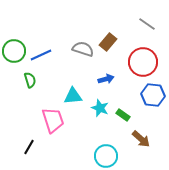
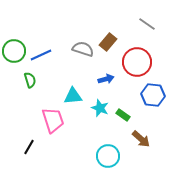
red circle: moved 6 px left
cyan circle: moved 2 px right
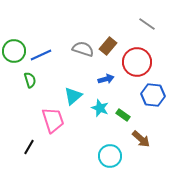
brown rectangle: moved 4 px down
cyan triangle: rotated 36 degrees counterclockwise
cyan circle: moved 2 px right
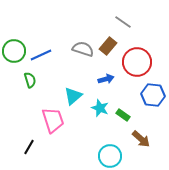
gray line: moved 24 px left, 2 px up
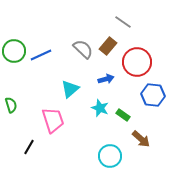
gray semicircle: rotated 25 degrees clockwise
green semicircle: moved 19 px left, 25 px down
cyan triangle: moved 3 px left, 7 px up
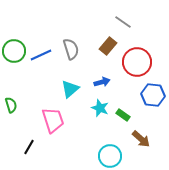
gray semicircle: moved 12 px left; rotated 30 degrees clockwise
blue arrow: moved 4 px left, 3 px down
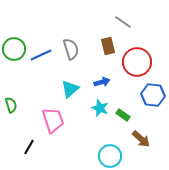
brown rectangle: rotated 54 degrees counterclockwise
green circle: moved 2 px up
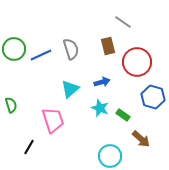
blue hexagon: moved 2 px down; rotated 10 degrees clockwise
